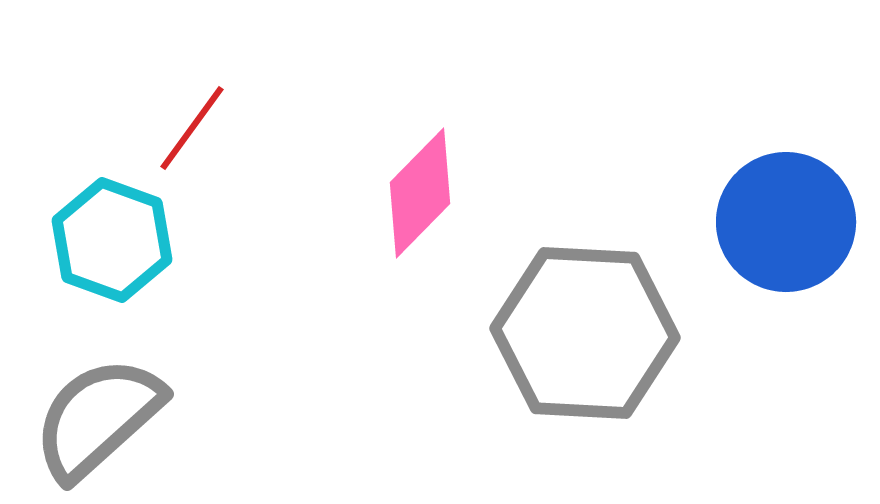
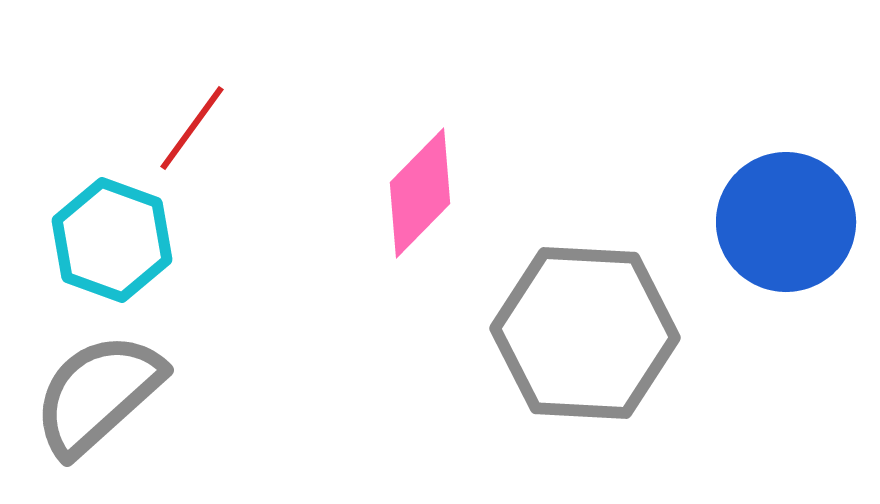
gray semicircle: moved 24 px up
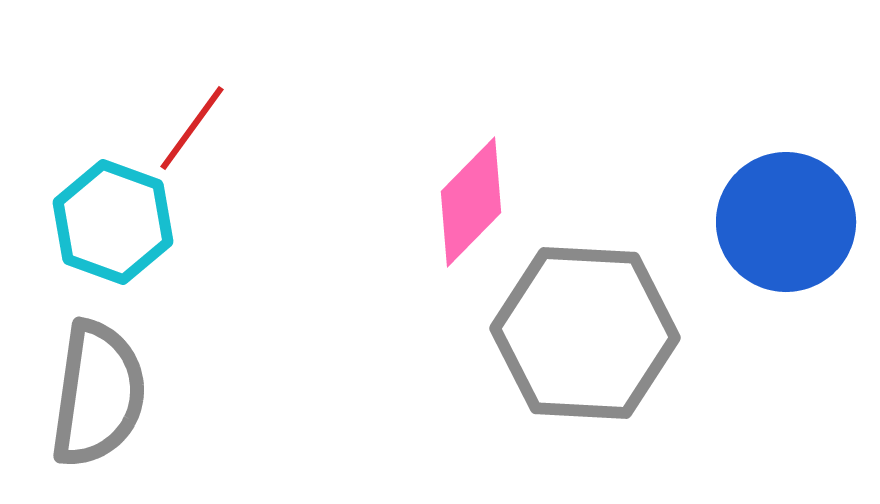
pink diamond: moved 51 px right, 9 px down
cyan hexagon: moved 1 px right, 18 px up
gray semicircle: rotated 140 degrees clockwise
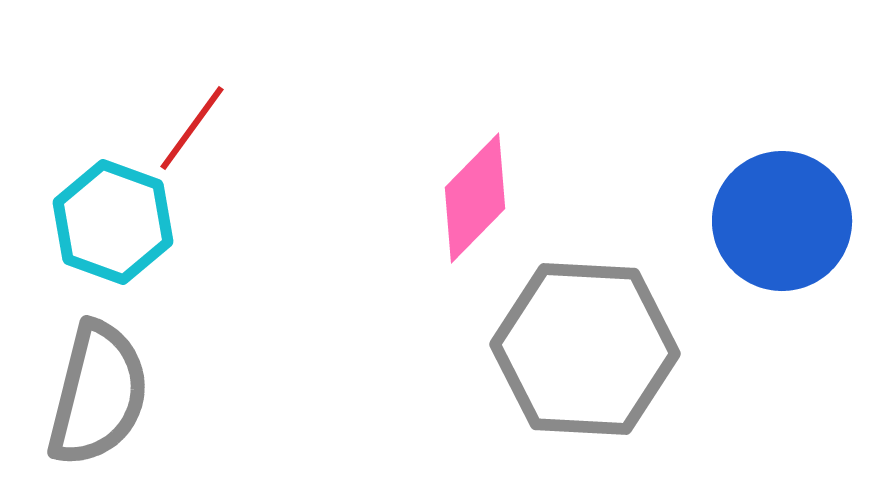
pink diamond: moved 4 px right, 4 px up
blue circle: moved 4 px left, 1 px up
gray hexagon: moved 16 px down
gray semicircle: rotated 6 degrees clockwise
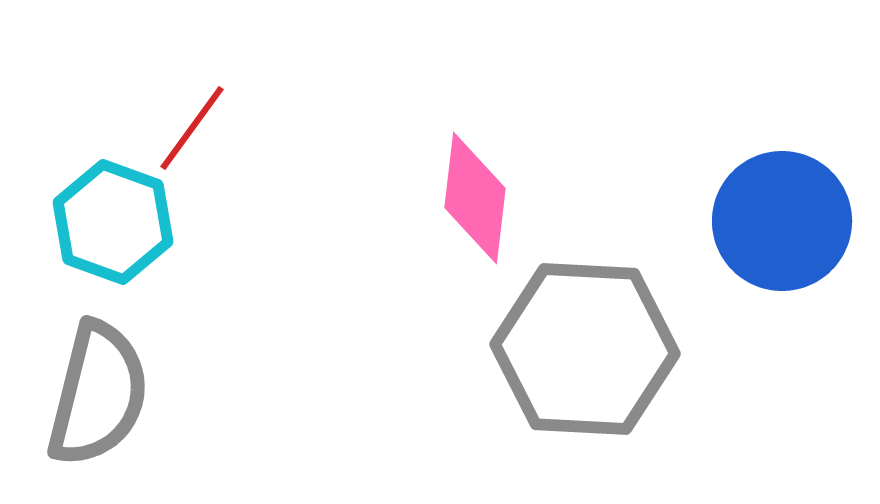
pink diamond: rotated 38 degrees counterclockwise
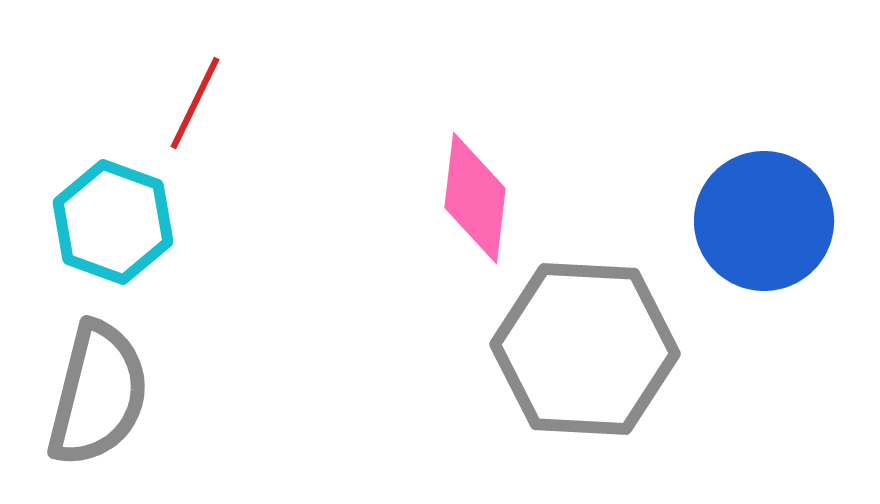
red line: moved 3 px right, 25 px up; rotated 10 degrees counterclockwise
blue circle: moved 18 px left
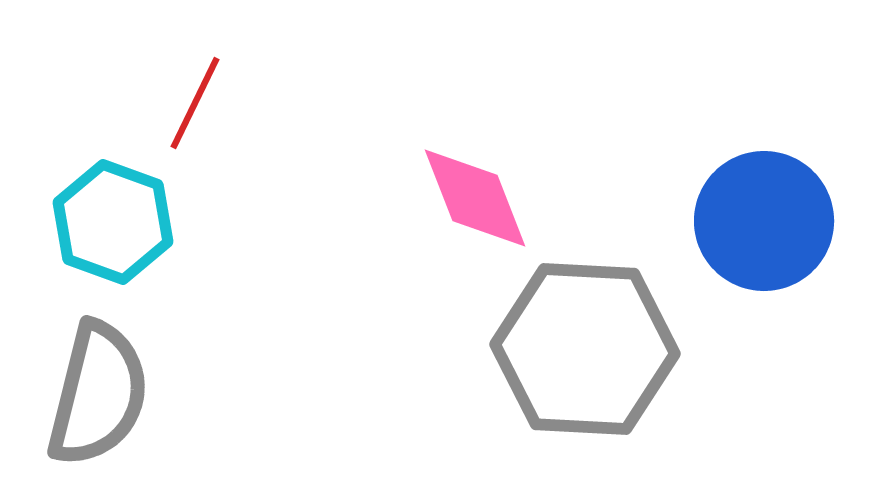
pink diamond: rotated 28 degrees counterclockwise
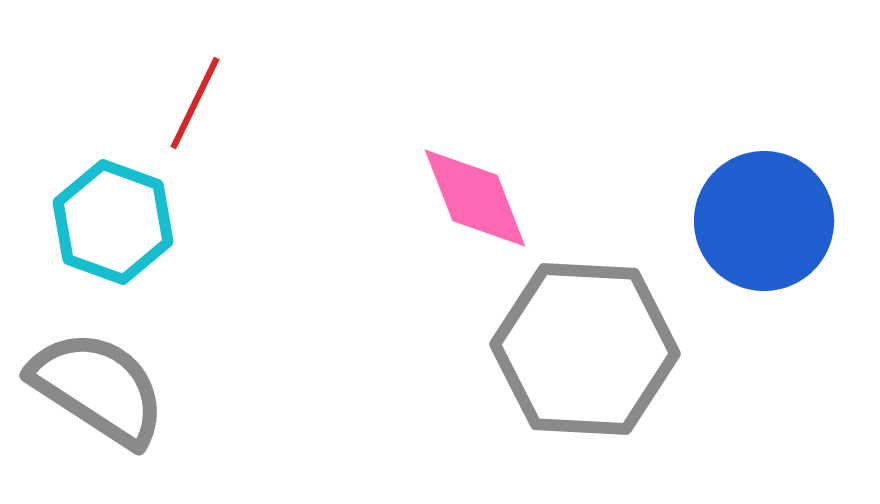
gray semicircle: moved 6 px up; rotated 71 degrees counterclockwise
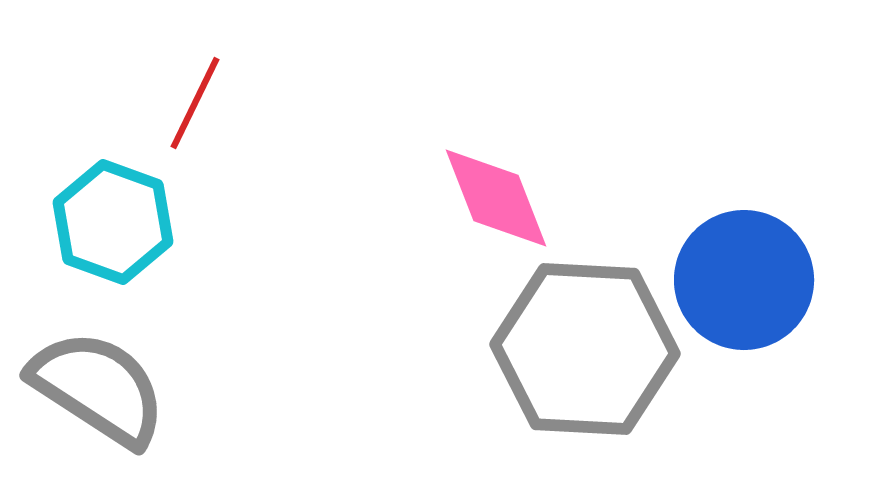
pink diamond: moved 21 px right
blue circle: moved 20 px left, 59 px down
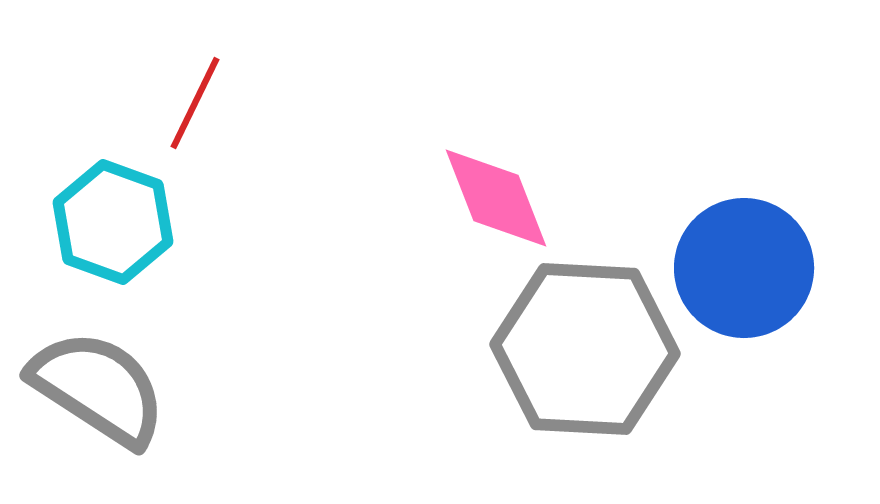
blue circle: moved 12 px up
